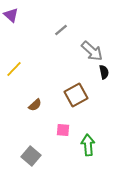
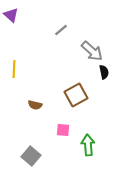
yellow line: rotated 42 degrees counterclockwise
brown semicircle: rotated 56 degrees clockwise
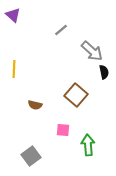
purple triangle: moved 2 px right
brown square: rotated 20 degrees counterclockwise
gray square: rotated 12 degrees clockwise
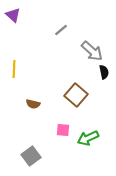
brown semicircle: moved 2 px left, 1 px up
green arrow: moved 7 px up; rotated 110 degrees counterclockwise
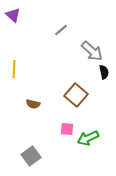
pink square: moved 4 px right, 1 px up
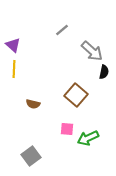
purple triangle: moved 30 px down
gray line: moved 1 px right
black semicircle: rotated 24 degrees clockwise
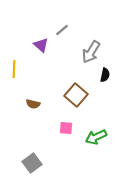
purple triangle: moved 28 px right
gray arrow: moved 1 px left, 1 px down; rotated 80 degrees clockwise
black semicircle: moved 1 px right, 3 px down
pink square: moved 1 px left, 1 px up
green arrow: moved 8 px right, 1 px up
gray square: moved 1 px right, 7 px down
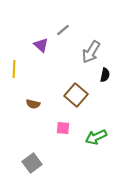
gray line: moved 1 px right
pink square: moved 3 px left
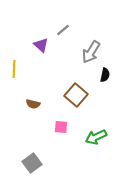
pink square: moved 2 px left, 1 px up
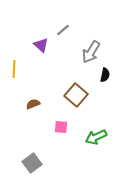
brown semicircle: rotated 144 degrees clockwise
